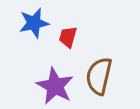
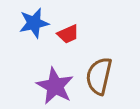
red trapezoid: moved 3 px up; rotated 130 degrees counterclockwise
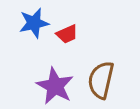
red trapezoid: moved 1 px left
brown semicircle: moved 2 px right, 4 px down
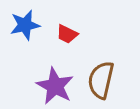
blue star: moved 9 px left, 2 px down
red trapezoid: rotated 50 degrees clockwise
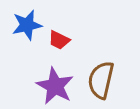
blue star: moved 2 px right
red trapezoid: moved 8 px left, 6 px down
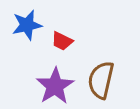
red trapezoid: moved 3 px right, 1 px down
purple star: rotated 12 degrees clockwise
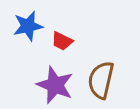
blue star: moved 1 px right, 1 px down
purple star: moved 1 px up; rotated 18 degrees counterclockwise
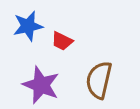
brown semicircle: moved 2 px left
purple star: moved 14 px left
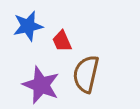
red trapezoid: rotated 40 degrees clockwise
brown semicircle: moved 13 px left, 6 px up
